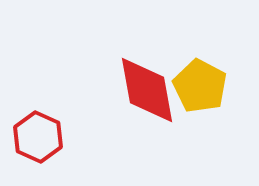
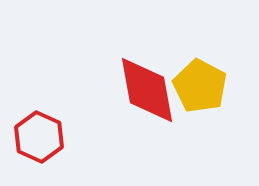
red hexagon: moved 1 px right
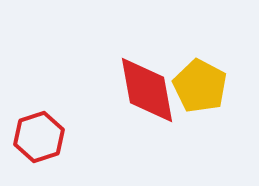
red hexagon: rotated 18 degrees clockwise
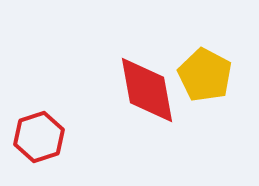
yellow pentagon: moved 5 px right, 11 px up
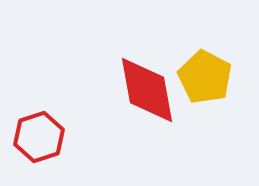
yellow pentagon: moved 2 px down
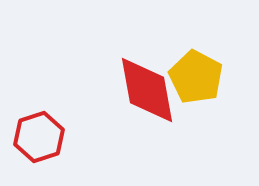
yellow pentagon: moved 9 px left
